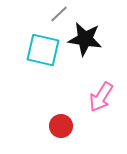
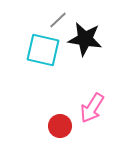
gray line: moved 1 px left, 6 px down
pink arrow: moved 9 px left, 11 px down
red circle: moved 1 px left
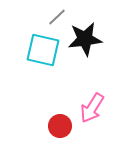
gray line: moved 1 px left, 3 px up
black star: rotated 16 degrees counterclockwise
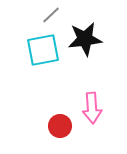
gray line: moved 6 px left, 2 px up
cyan square: rotated 24 degrees counterclockwise
pink arrow: rotated 36 degrees counterclockwise
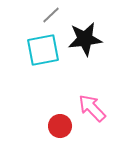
pink arrow: rotated 140 degrees clockwise
